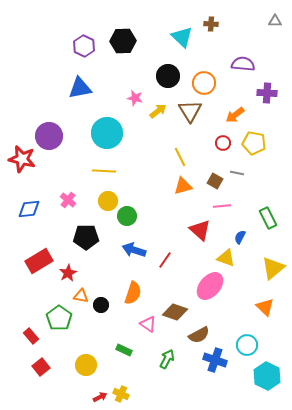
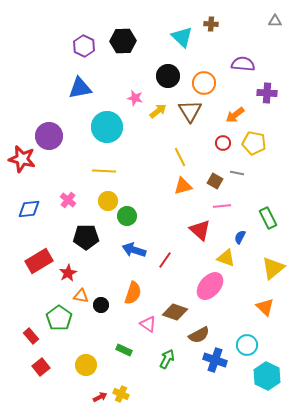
cyan circle at (107, 133): moved 6 px up
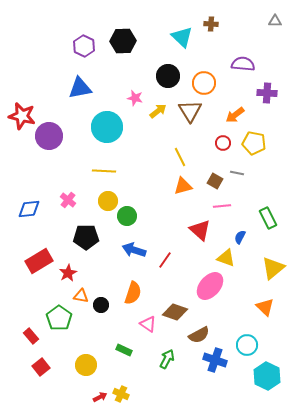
red star at (22, 159): moved 43 px up
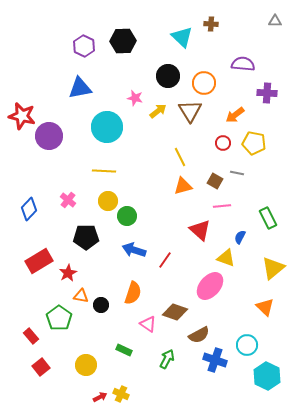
blue diamond at (29, 209): rotated 40 degrees counterclockwise
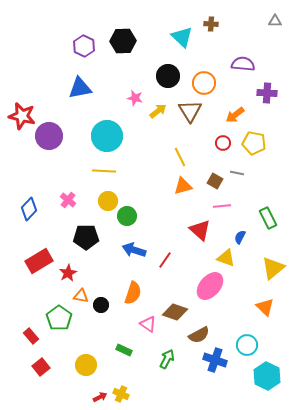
cyan circle at (107, 127): moved 9 px down
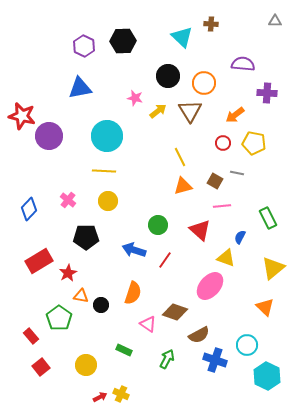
green circle at (127, 216): moved 31 px right, 9 px down
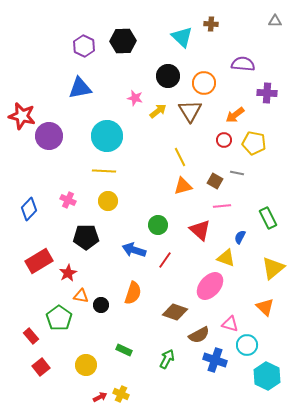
red circle at (223, 143): moved 1 px right, 3 px up
pink cross at (68, 200): rotated 14 degrees counterclockwise
pink triangle at (148, 324): moved 82 px right; rotated 18 degrees counterclockwise
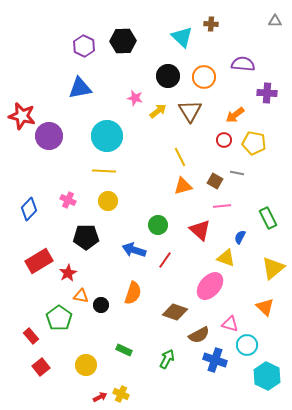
orange circle at (204, 83): moved 6 px up
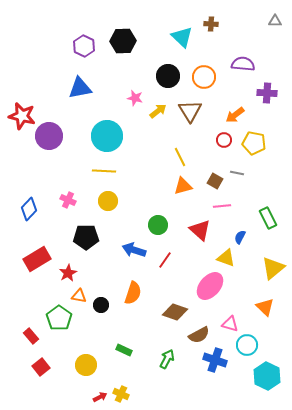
red rectangle at (39, 261): moved 2 px left, 2 px up
orange triangle at (81, 296): moved 2 px left
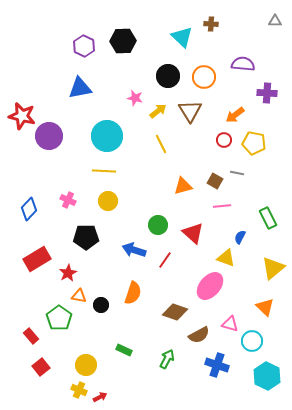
yellow line at (180, 157): moved 19 px left, 13 px up
red triangle at (200, 230): moved 7 px left, 3 px down
cyan circle at (247, 345): moved 5 px right, 4 px up
blue cross at (215, 360): moved 2 px right, 5 px down
yellow cross at (121, 394): moved 42 px left, 4 px up
